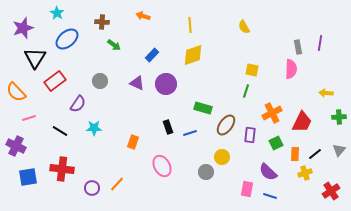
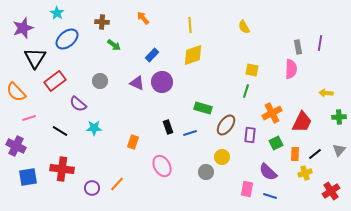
orange arrow at (143, 16): moved 2 px down; rotated 32 degrees clockwise
purple circle at (166, 84): moved 4 px left, 2 px up
purple semicircle at (78, 104): rotated 96 degrees clockwise
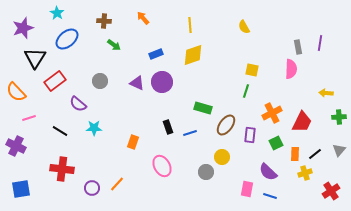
brown cross at (102, 22): moved 2 px right, 1 px up
blue rectangle at (152, 55): moved 4 px right, 1 px up; rotated 24 degrees clockwise
blue square at (28, 177): moved 7 px left, 12 px down
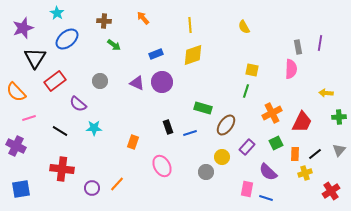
purple rectangle at (250, 135): moved 3 px left, 12 px down; rotated 35 degrees clockwise
blue line at (270, 196): moved 4 px left, 2 px down
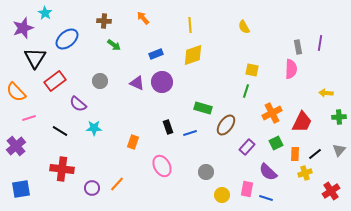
cyan star at (57, 13): moved 12 px left
purple cross at (16, 146): rotated 24 degrees clockwise
yellow circle at (222, 157): moved 38 px down
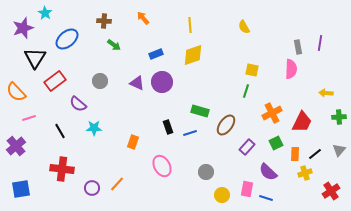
green rectangle at (203, 108): moved 3 px left, 3 px down
black line at (60, 131): rotated 28 degrees clockwise
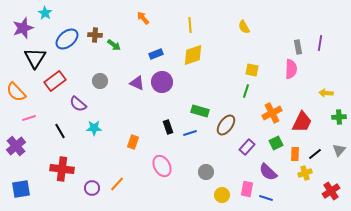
brown cross at (104, 21): moved 9 px left, 14 px down
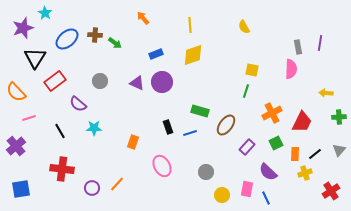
green arrow at (114, 45): moved 1 px right, 2 px up
blue line at (266, 198): rotated 48 degrees clockwise
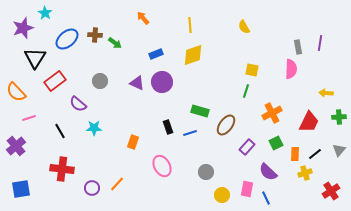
red trapezoid at (302, 122): moved 7 px right
